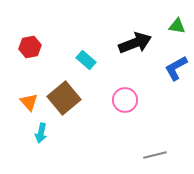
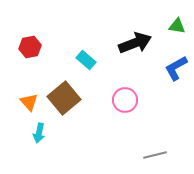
cyan arrow: moved 2 px left
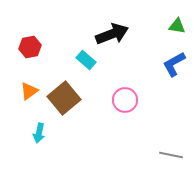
black arrow: moved 23 px left, 9 px up
blue L-shape: moved 2 px left, 4 px up
orange triangle: moved 11 px up; rotated 36 degrees clockwise
gray line: moved 16 px right; rotated 25 degrees clockwise
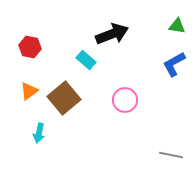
red hexagon: rotated 20 degrees clockwise
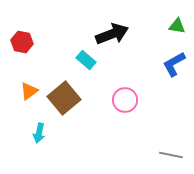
red hexagon: moved 8 px left, 5 px up
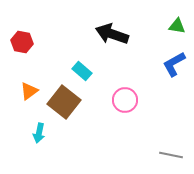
black arrow: rotated 140 degrees counterclockwise
cyan rectangle: moved 4 px left, 11 px down
brown square: moved 4 px down; rotated 12 degrees counterclockwise
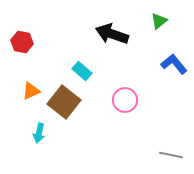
green triangle: moved 18 px left, 5 px up; rotated 48 degrees counterclockwise
blue L-shape: rotated 80 degrees clockwise
orange triangle: moved 2 px right; rotated 12 degrees clockwise
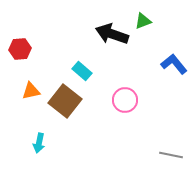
green triangle: moved 16 px left; rotated 18 degrees clockwise
red hexagon: moved 2 px left, 7 px down; rotated 15 degrees counterclockwise
orange triangle: rotated 12 degrees clockwise
brown square: moved 1 px right, 1 px up
cyan arrow: moved 10 px down
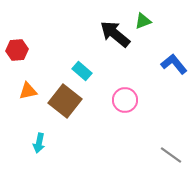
black arrow: moved 3 px right; rotated 20 degrees clockwise
red hexagon: moved 3 px left, 1 px down
orange triangle: moved 3 px left
gray line: rotated 25 degrees clockwise
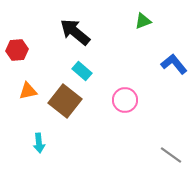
black arrow: moved 40 px left, 2 px up
cyan arrow: rotated 18 degrees counterclockwise
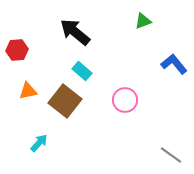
cyan arrow: rotated 132 degrees counterclockwise
